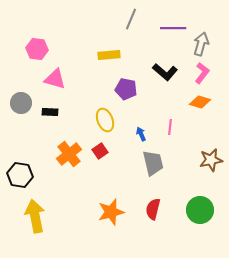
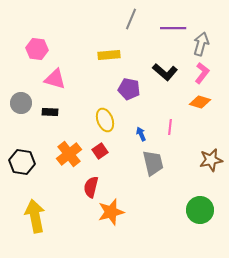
purple pentagon: moved 3 px right
black hexagon: moved 2 px right, 13 px up
red semicircle: moved 62 px left, 22 px up
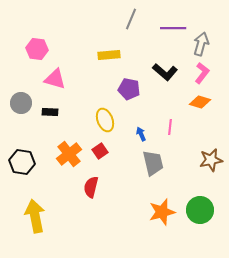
orange star: moved 51 px right
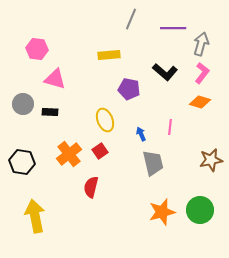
gray circle: moved 2 px right, 1 px down
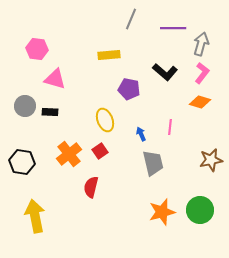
gray circle: moved 2 px right, 2 px down
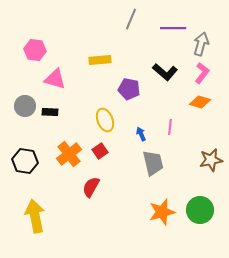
pink hexagon: moved 2 px left, 1 px down
yellow rectangle: moved 9 px left, 5 px down
black hexagon: moved 3 px right, 1 px up
red semicircle: rotated 15 degrees clockwise
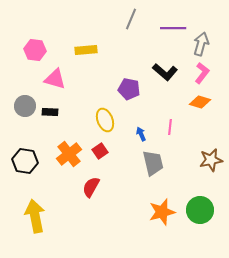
yellow rectangle: moved 14 px left, 10 px up
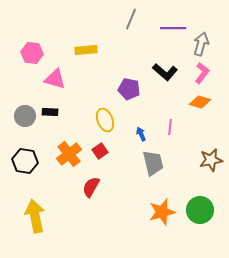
pink hexagon: moved 3 px left, 3 px down
gray circle: moved 10 px down
